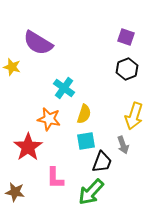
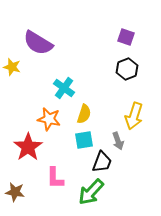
cyan square: moved 2 px left, 1 px up
gray arrow: moved 5 px left, 4 px up
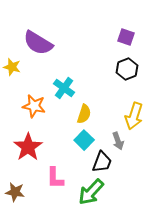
orange star: moved 15 px left, 13 px up
cyan square: rotated 36 degrees counterclockwise
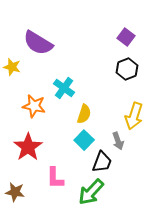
purple square: rotated 18 degrees clockwise
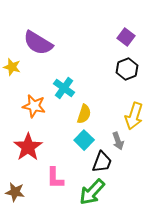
green arrow: moved 1 px right
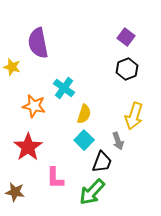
purple semicircle: rotated 48 degrees clockwise
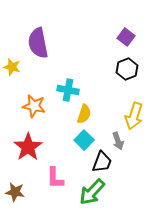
cyan cross: moved 4 px right, 2 px down; rotated 25 degrees counterclockwise
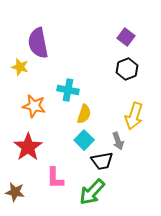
yellow star: moved 8 px right
black trapezoid: moved 1 px up; rotated 60 degrees clockwise
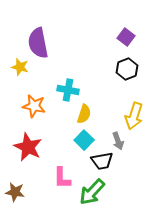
red star: rotated 12 degrees counterclockwise
pink L-shape: moved 7 px right
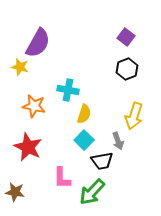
purple semicircle: rotated 140 degrees counterclockwise
